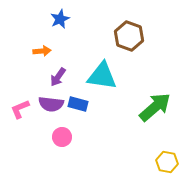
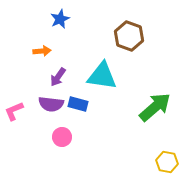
pink L-shape: moved 6 px left, 2 px down
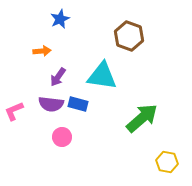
green arrow: moved 13 px left, 11 px down
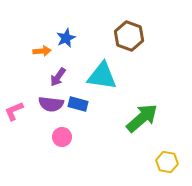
blue star: moved 6 px right, 19 px down
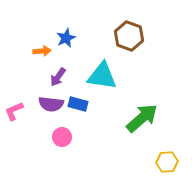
yellow hexagon: rotated 15 degrees counterclockwise
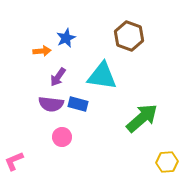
pink L-shape: moved 50 px down
